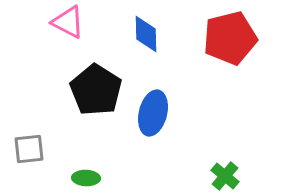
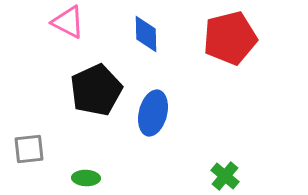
black pentagon: rotated 15 degrees clockwise
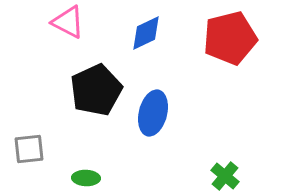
blue diamond: moved 1 px up; rotated 66 degrees clockwise
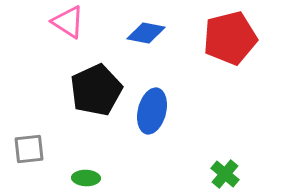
pink triangle: rotated 6 degrees clockwise
blue diamond: rotated 36 degrees clockwise
blue ellipse: moved 1 px left, 2 px up
green cross: moved 2 px up
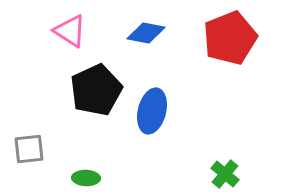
pink triangle: moved 2 px right, 9 px down
red pentagon: rotated 8 degrees counterclockwise
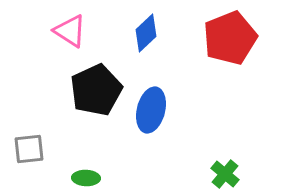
blue diamond: rotated 54 degrees counterclockwise
blue ellipse: moved 1 px left, 1 px up
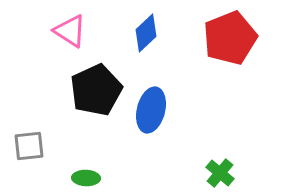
gray square: moved 3 px up
green cross: moved 5 px left, 1 px up
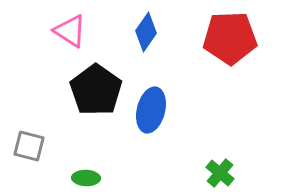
blue diamond: moved 1 px up; rotated 12 degrees counterclockwise
red pentagon: rotated 20 degrees clockwise
black pentagon: rotated 12 degrees counterclockwise
gray square: rotated 20 degrees clockwise
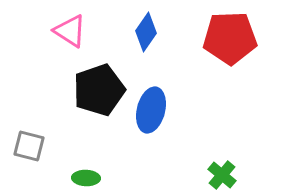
black pentagon: moved 3 px right; rotated 18 degrees clockwise
green cross: moved 2 px right, 2 px down
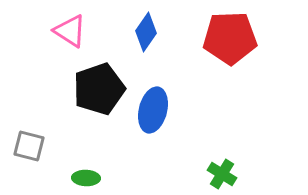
black pentagon: moved 1 px up
blue ellipse: moved 2 px right
green cross: moved 1 px up; rotated 8 degrees counterclockwise
